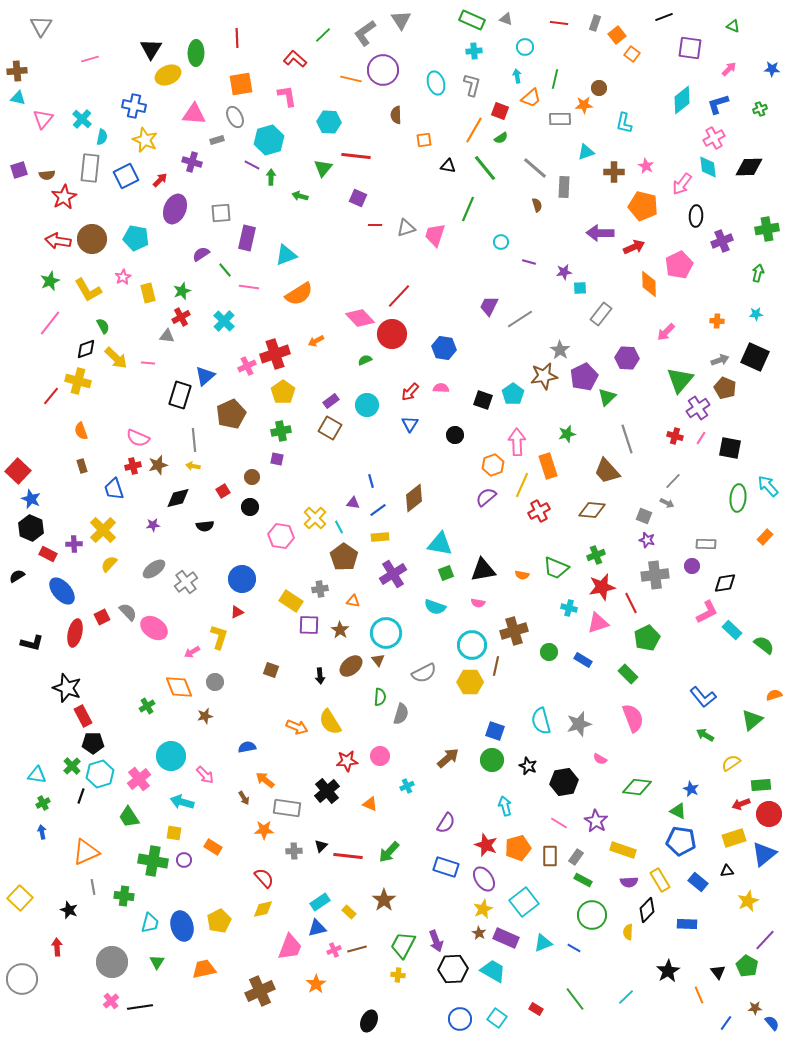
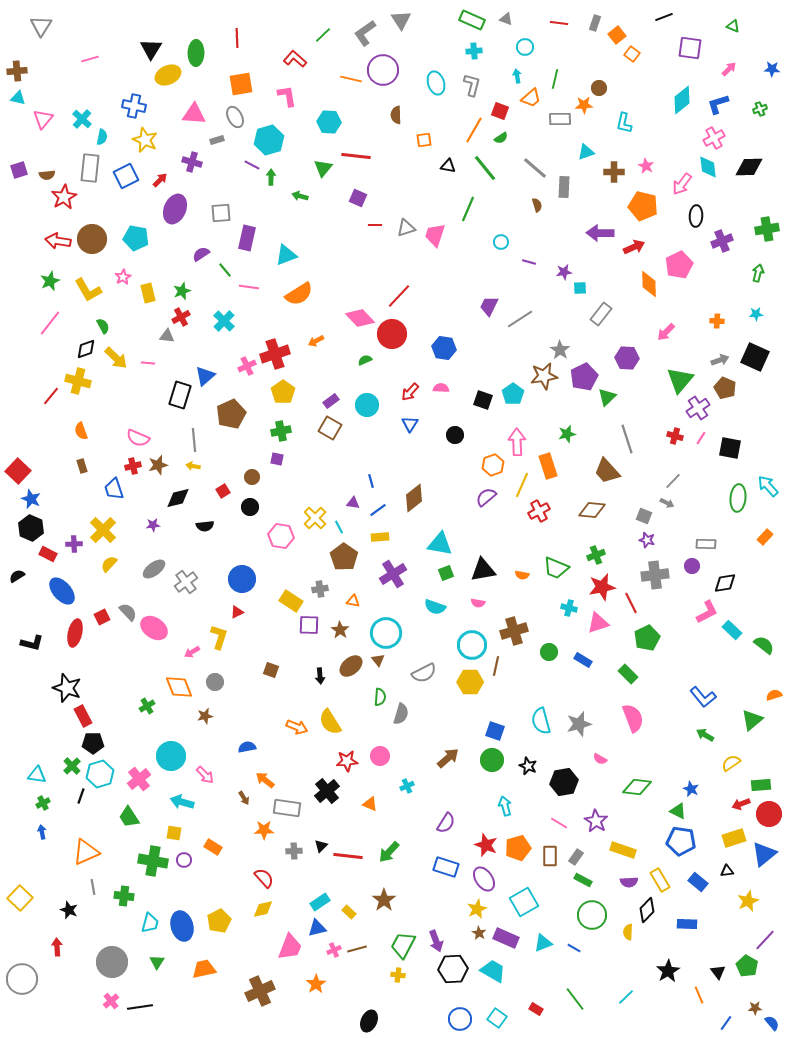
cyan square at (524, 902): rotated 8 degrees clockwise
yellow star at (483, 909): moved 6 px left
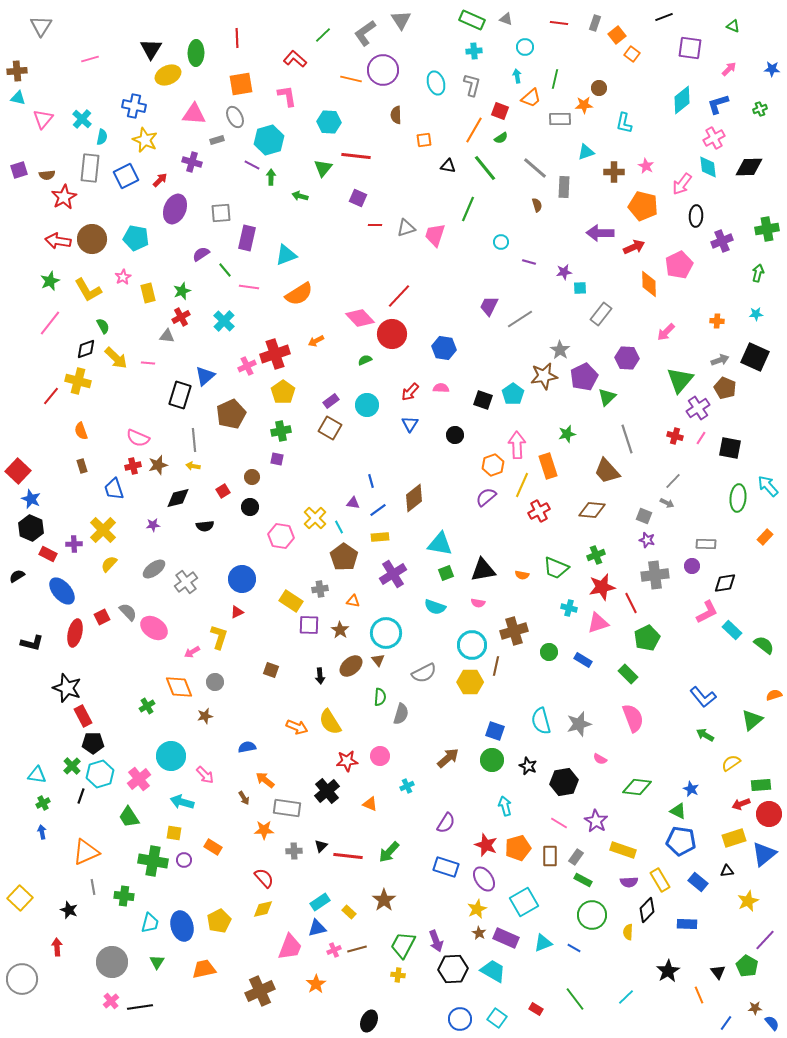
pink arrow at (517, 442): moved 3 px down
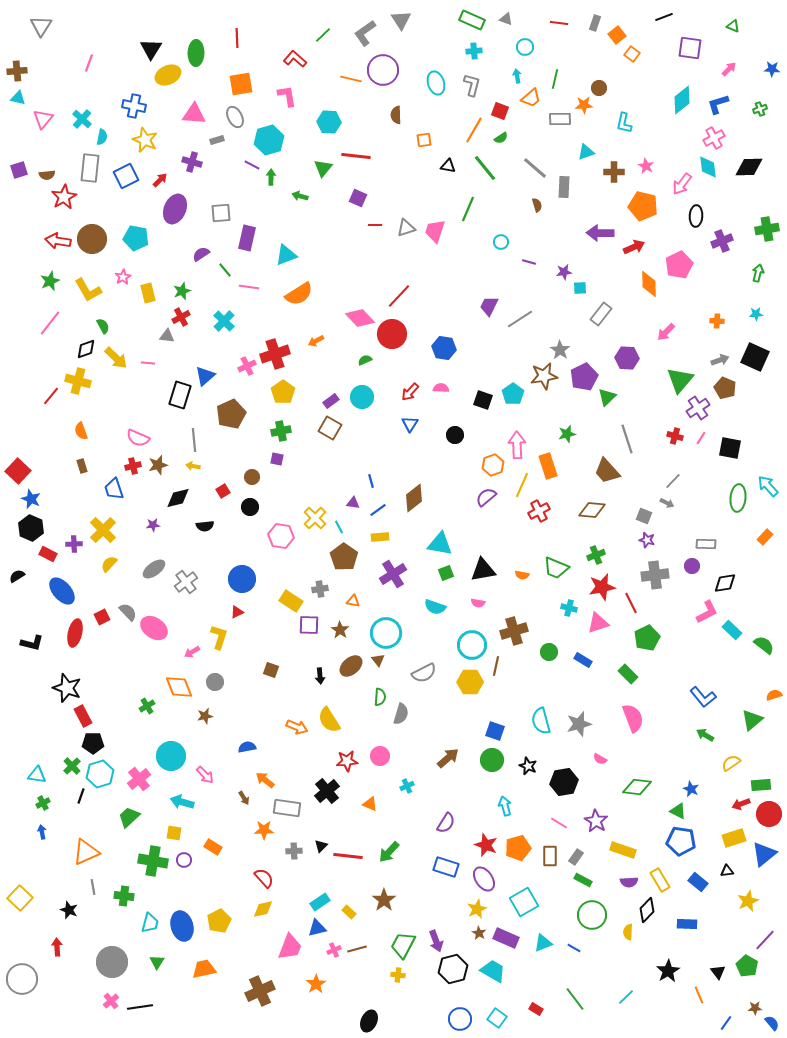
pink line at (90, 59): moved 1 px left, 4 px down; rotated 54 degrees counterclockwise
pink trapezoid at (435, 235): moved 4 px up
cyan circle at (367, 405): moved 5 px left, 8 px up
yellow semicircle at (330, 722): moved 1 px left, 2 px up
green trapezoid at (129, 817): rotated 80 degrees clockwise
black hexagon at (453, 969): rotated 12 degrees counterclockwise
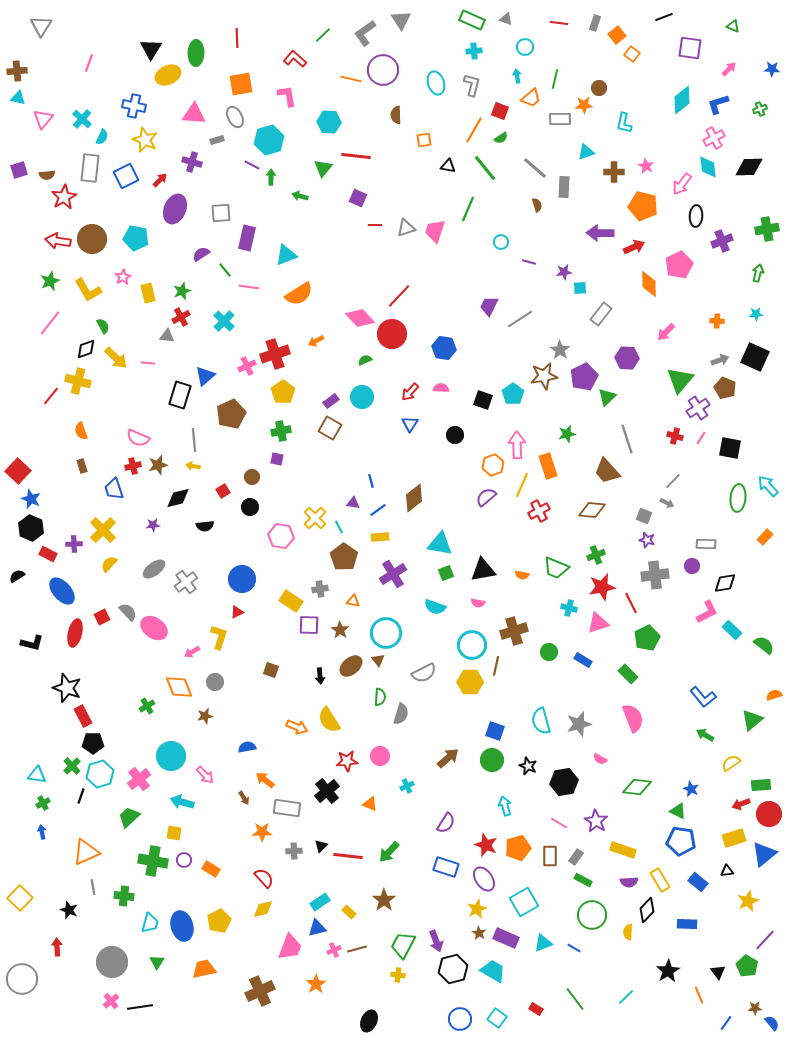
cyan semicircle at (102, 137): rotated 14 degrees clockwise
orange star at (264, 830): moved 2 px left, 2 px down
orange rectangle at (213, 847): moved 2 px left, 22 px down
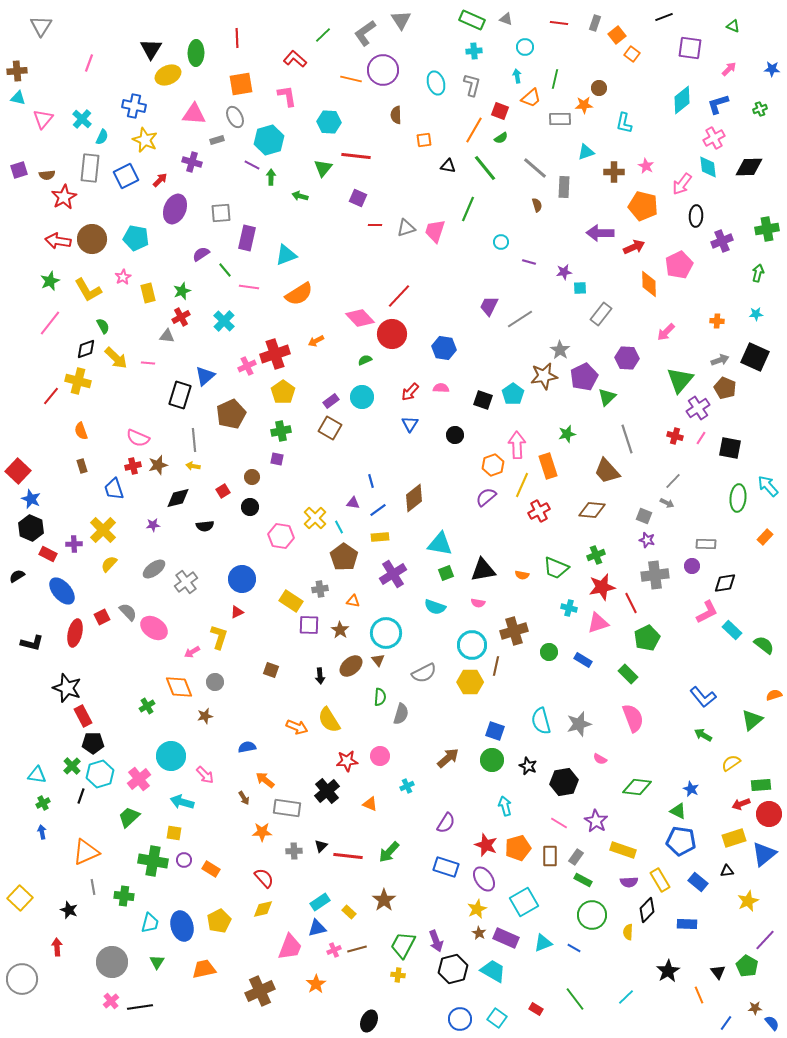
green arrow at (705, 735): moved 2 px left
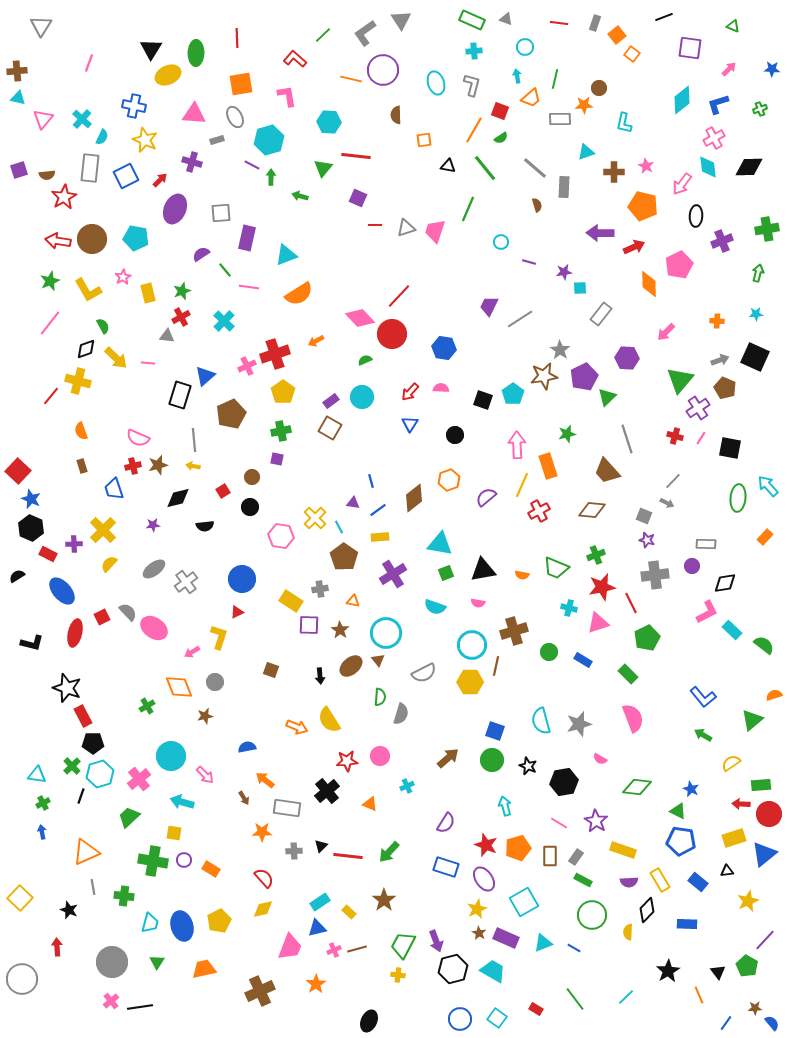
orange hexagon at (493, 465): moved 44 px left, 15 px down
red arrow at (741, 804): rotated 24 degrees clockwise
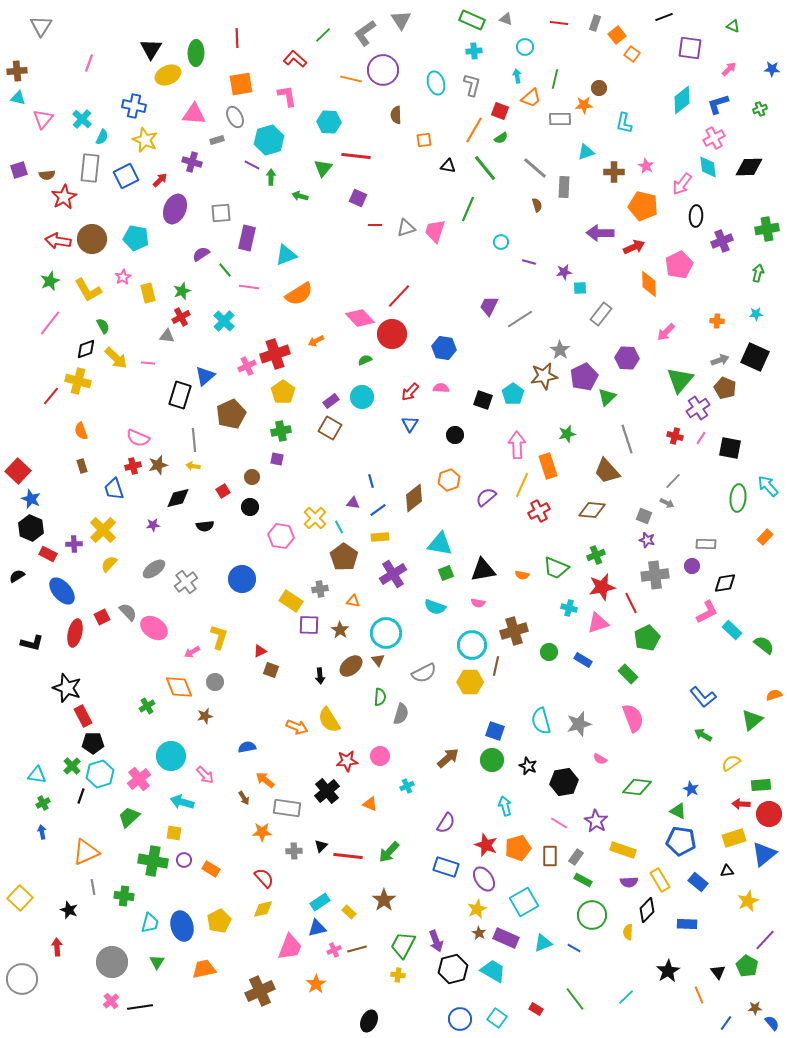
red triangle at (237, 612): moved 23 px right, 39 px down
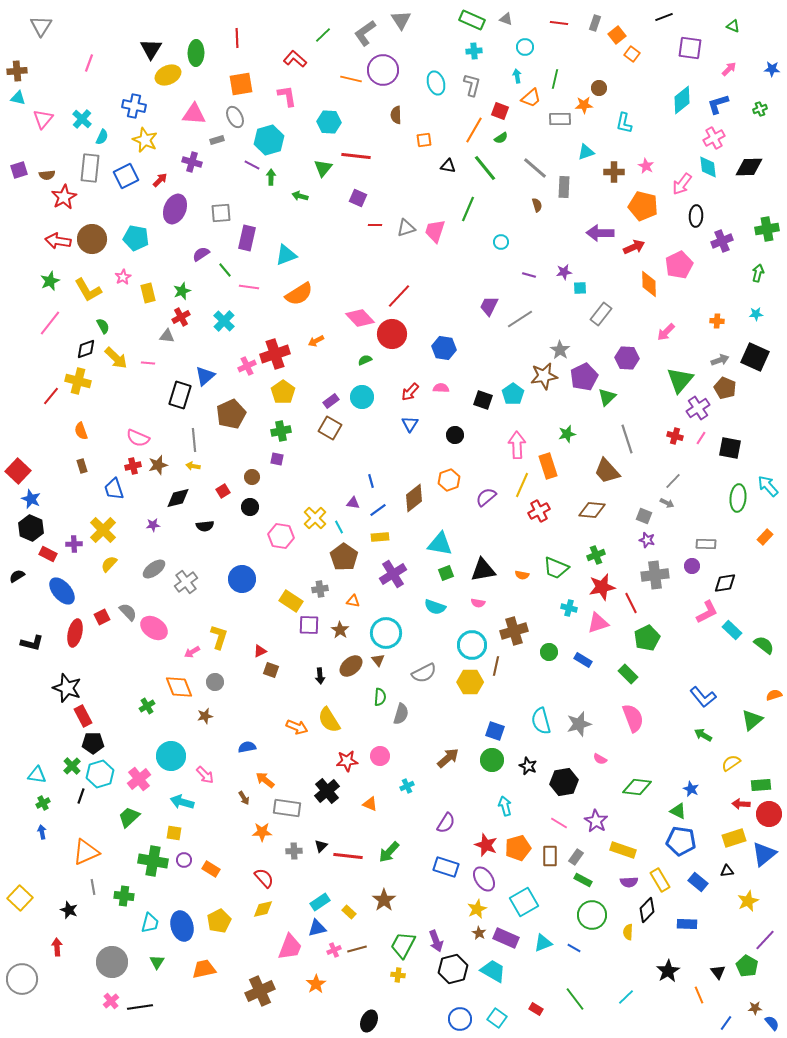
purple line at (529, 262): moved 13 px down
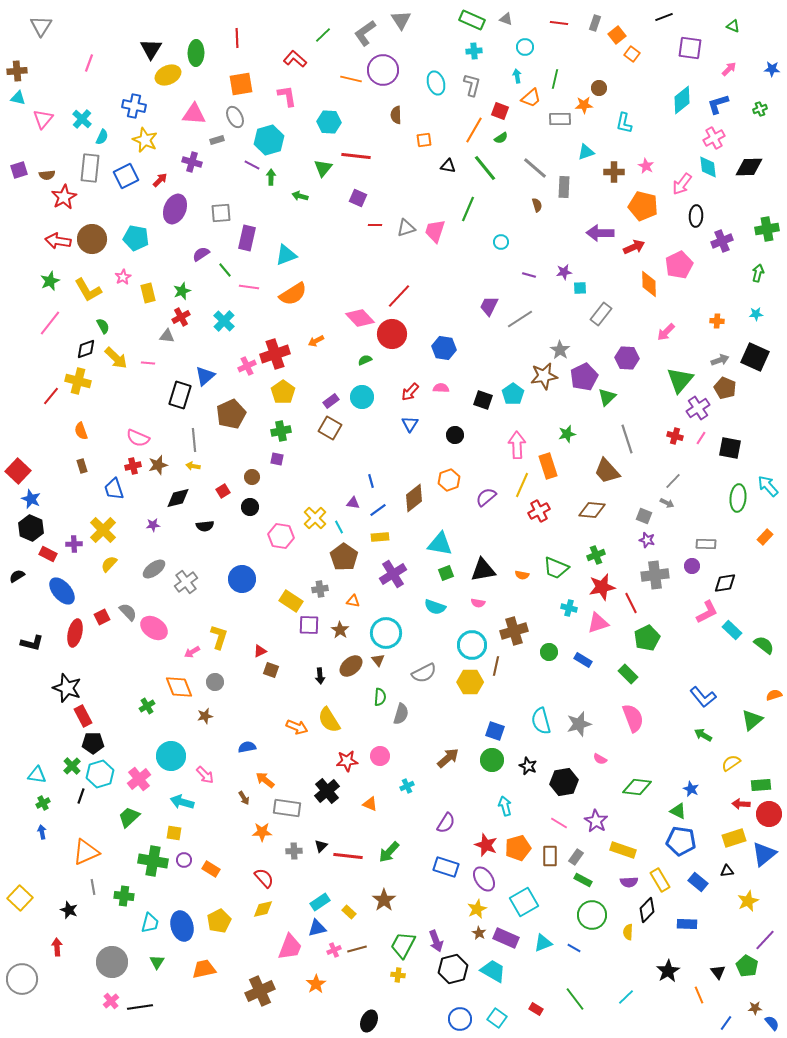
orange semicircle at (299, 294): moved 6 px left
